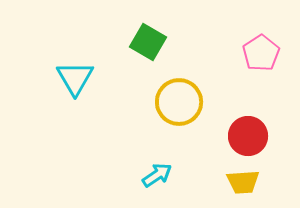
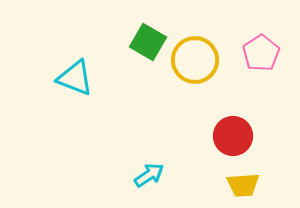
cyan triangle: rotated 39 degrees counterclockwise
yellow circle: moved 16 px right, 42 px up
red circle: moved 15 px left
cyan arrow: moved 8 px left
yellow trapezoid: moved 3 px down
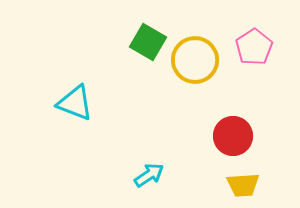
pink pentagon: moved 7 px left, 6 px up
cyan triangle: moved 25 px down
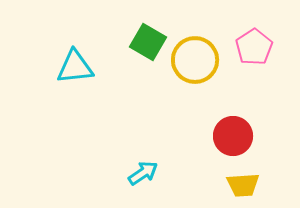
cyan triangle: moved 36 px up; rotated 27 degrees counterclockwise
cyan arrow: moved 6 px left, 2 px up
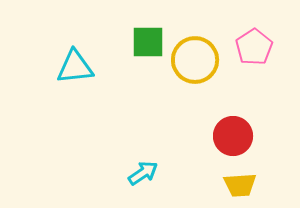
green square: rotated 30 degrees counterclockwise
yellow trapezoid: moved 3 px left
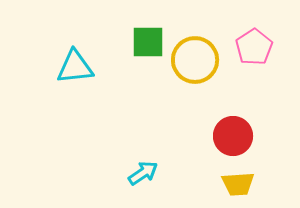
yellow trapezoid: moved 2 px left, 1 px up
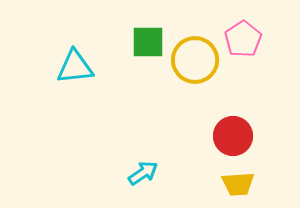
pink pentagon: moved 11 px left, 8 px up
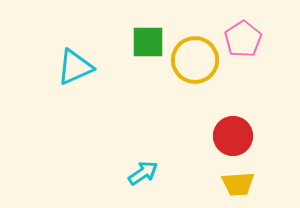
cyan triangle: rotated 18 degrees counterclockwise
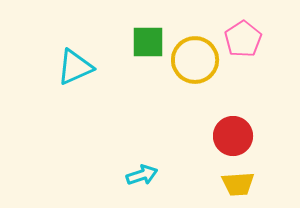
cyan arrow: moved 1 px left, 2 px down; rotated 16 degrees clockwise
